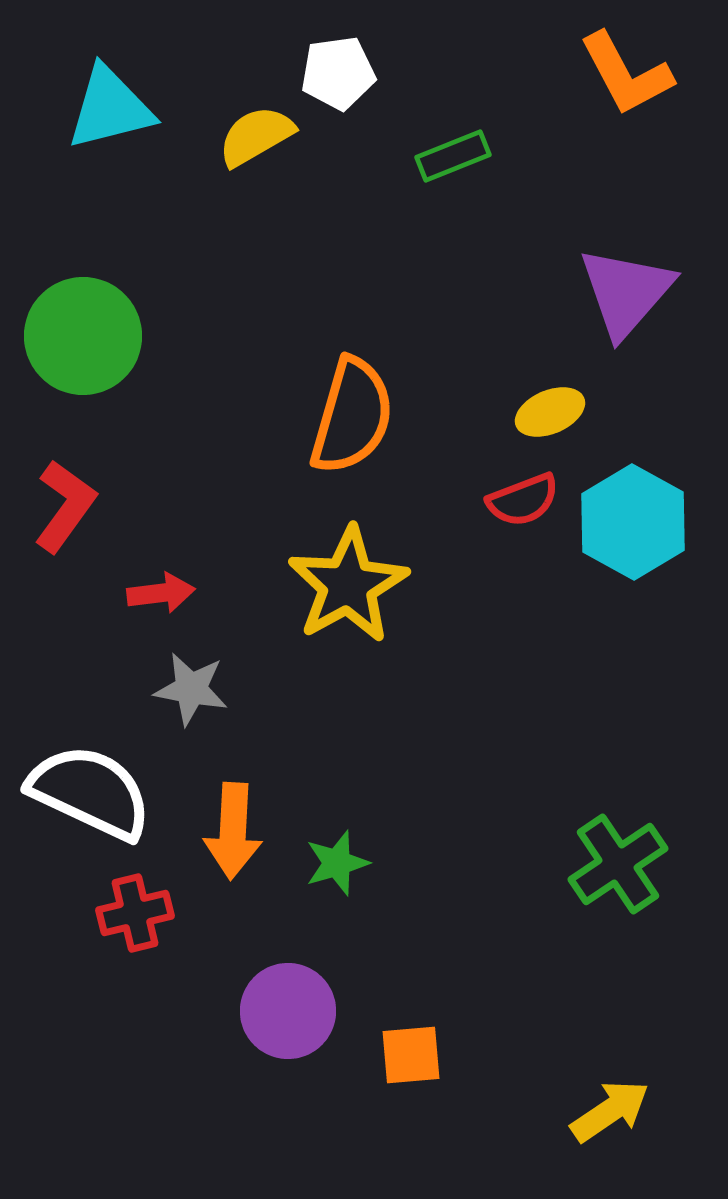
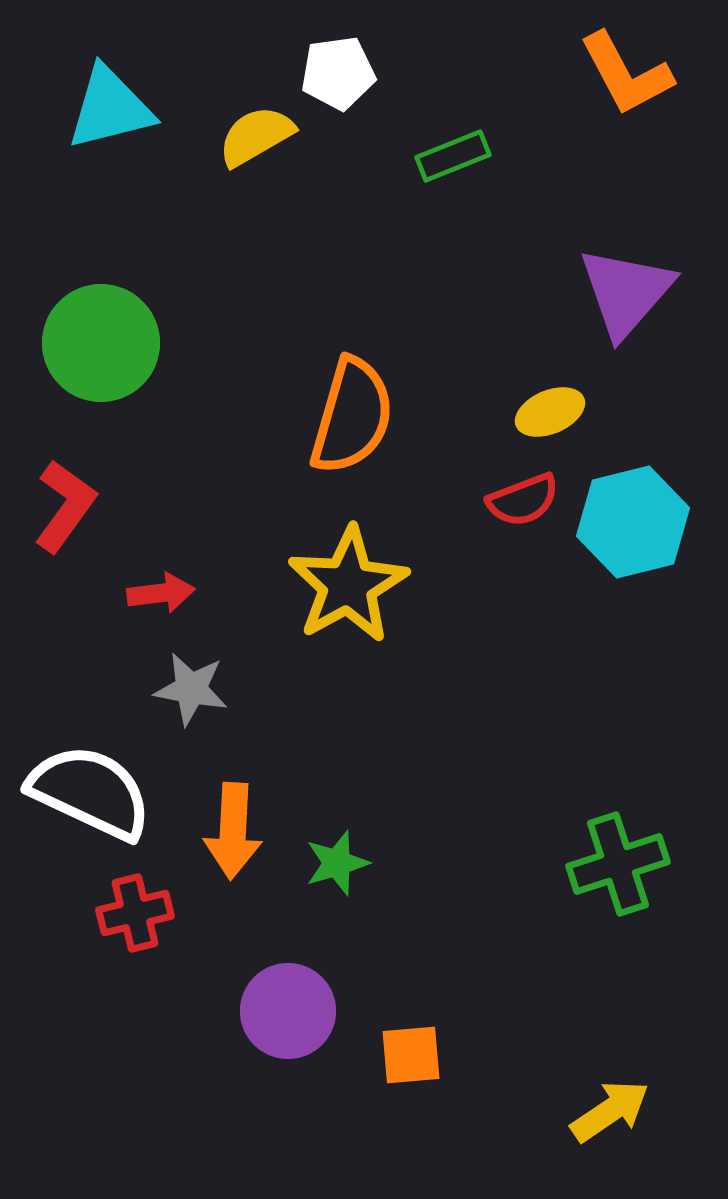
green circle: moved 18 px right, 7 px down
cyan hexagon: rotated 17 degrees clockwise
green cross: rotated 16 degrees clockwise
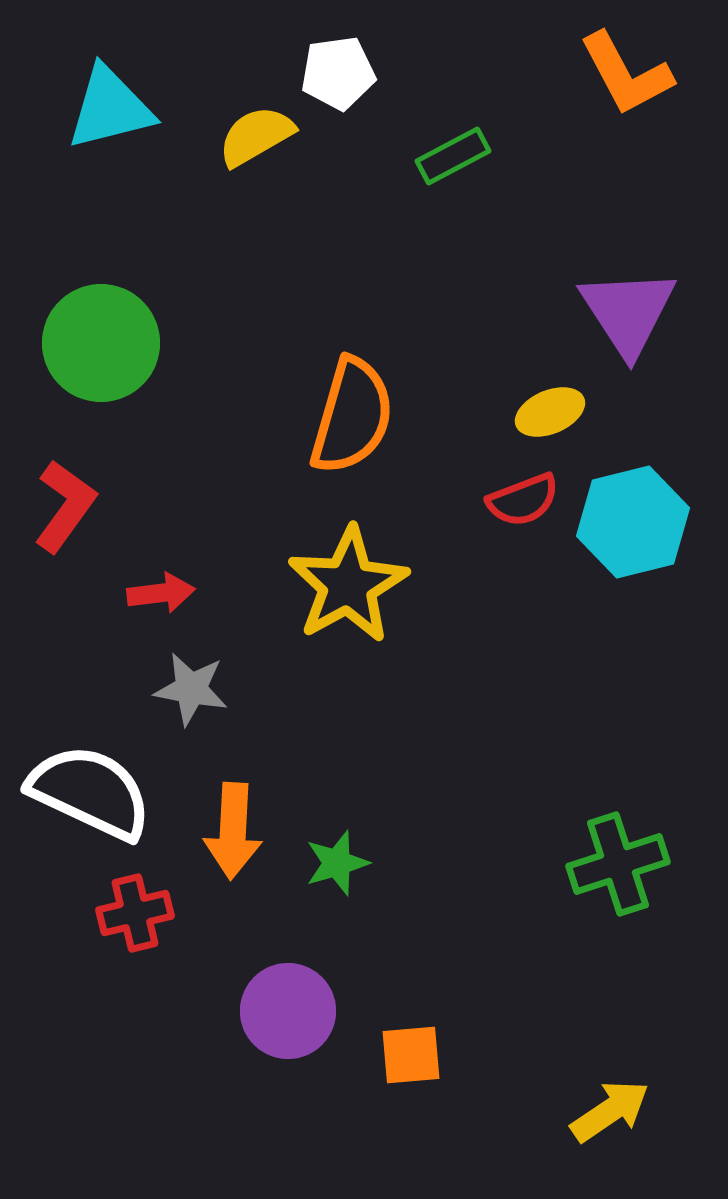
green rectangle: rotated 6 degrees counterclockwise
purple triangle: moved 2 px right, 20 px down; rotated 14 degrees counterclockwise
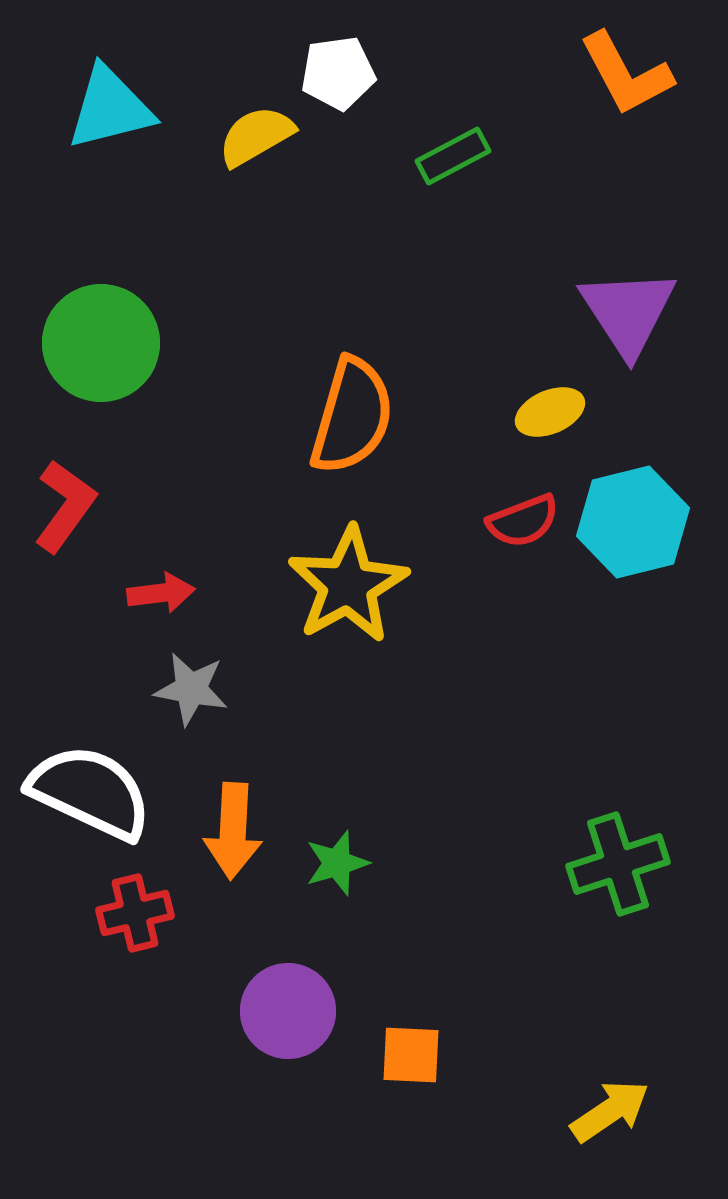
red semicircle: moved 21 px down
orange square: rotated 8 degrees clockwise
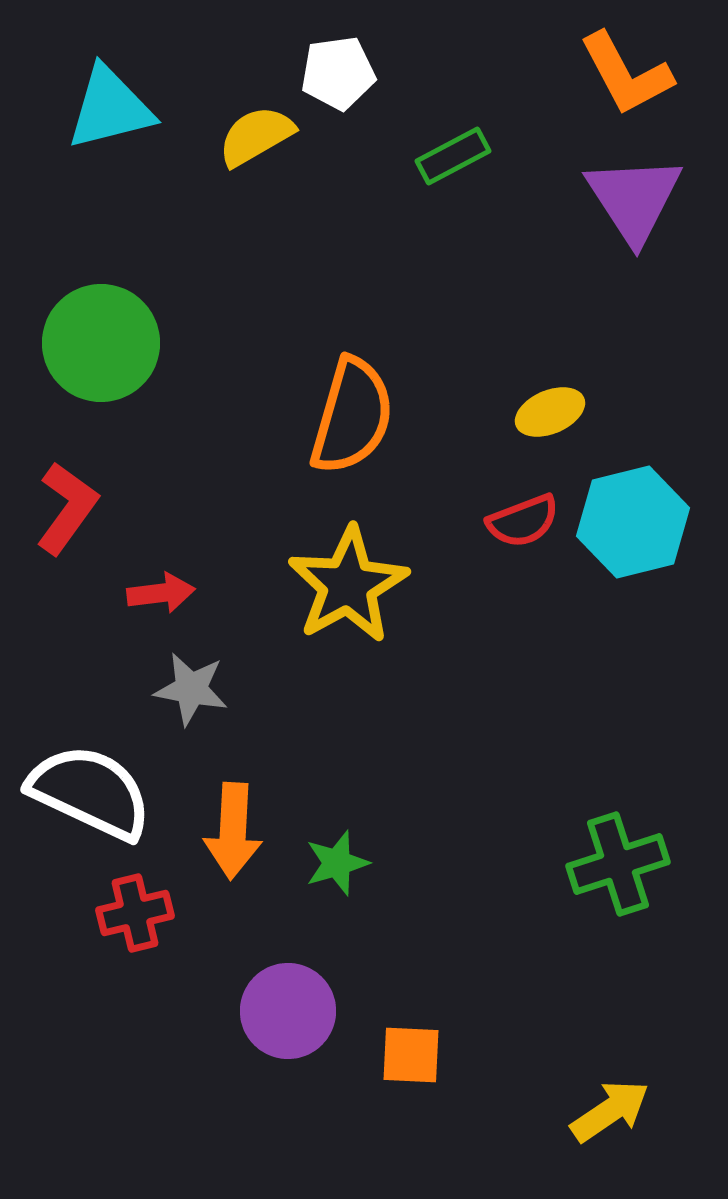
purple triangle: moved 6 px right, 113 px up
red L-shape: moved 2 px right, 2 px down
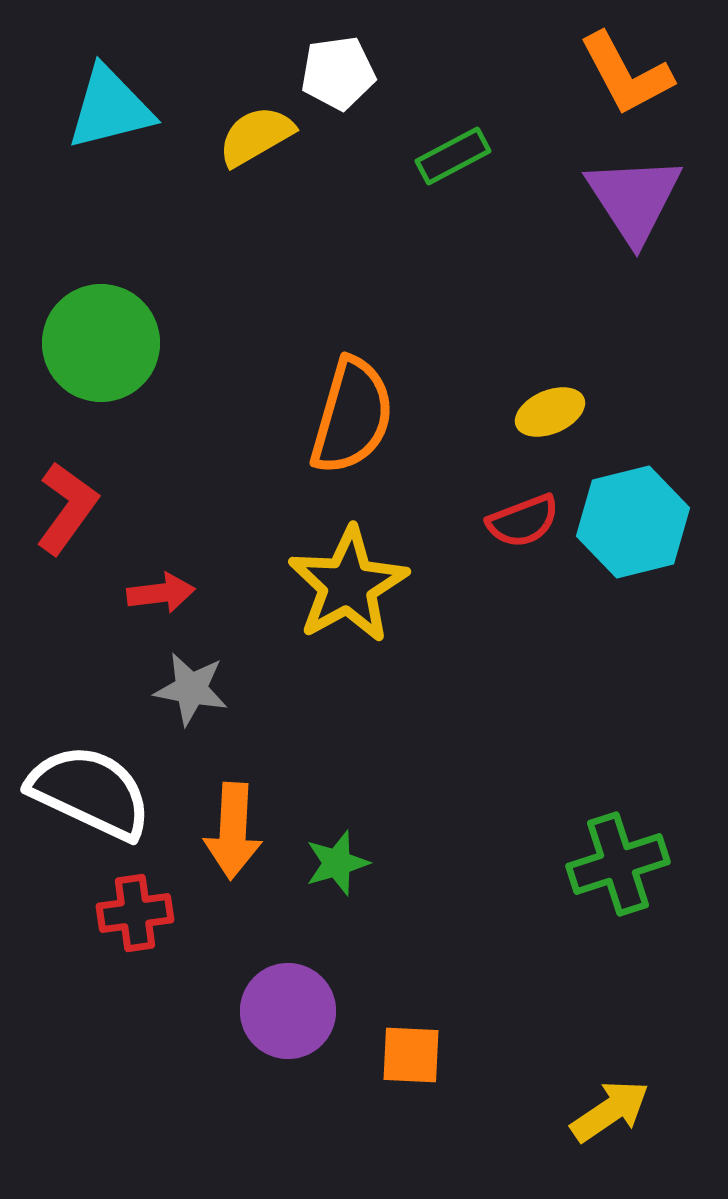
red cross: rotated 6 degrees clockwise
